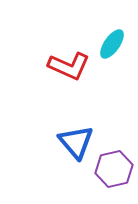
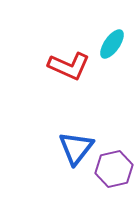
blue triangle: moved 6 px down; rotated 18 degrees clockwise
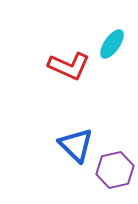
blue triangle: moved 3 px up; rotated 24 degrees counterclockwise
purple hexagon: moved 1 px right, 1 px down
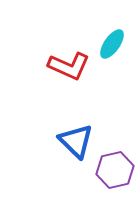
blue triangle: moved 4 px up
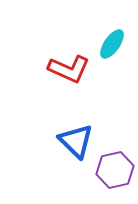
red L-shape: moved 3 px down
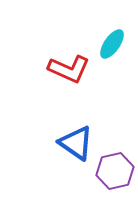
blue triangle: moved 2 px down; rotated 9 degrees counterclockwise
purple hexagon: moved 1 px down
